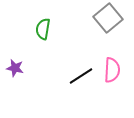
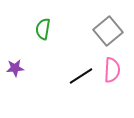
gray square: moved 13 px down
purple star: rotated 18 degrees counterclockwise
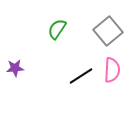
green semicircle: moved 14 px right; rotated 25 degrees clockwise
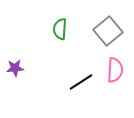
green semicircle: moved 3 px right; rotated 30 degrees counterclockwise
pink semicircle: moved 3 px right
black line: moved 6 px down
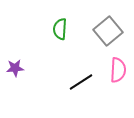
pink semicircle: moved 3 px right
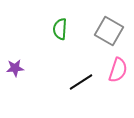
gray square: moved 1 px right; rotated 20 degrees counterclockwise
pink semicircle: rotated 15 degrees clockwise
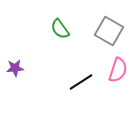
green semicircle: rotated 40 degrees counterclockwise
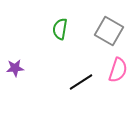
green semicircle: rotated 45 degrees clockwise
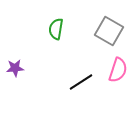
green semicircle: moved 4 px left
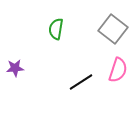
gray square: moved 4 px right, 2 px up; rotated 8 degrees clockwise
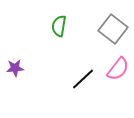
green semicircle: moved 3 px right, 3 px up
pink semicircle: moved 1 px up; rotated 20 degrees clockwise
black line: moved 2 px right, 3 px up; rotated 10 degrees counterclockwise
